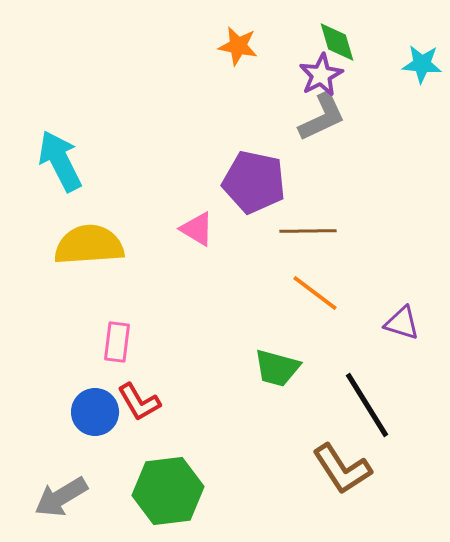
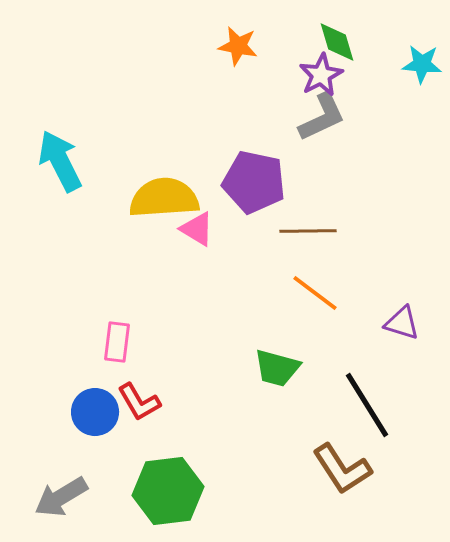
yellow semicircle: moved 75 px right, 47 px up
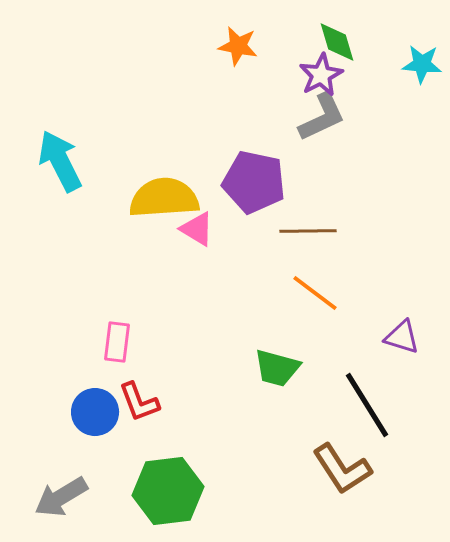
purple triangle: moved 14 px down
red L-shape: rotated 9 degrees clockwise
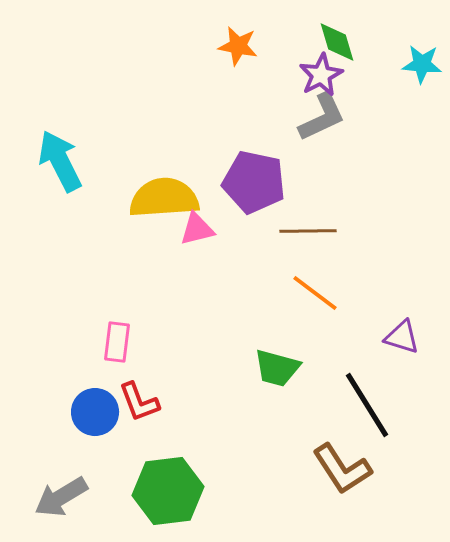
pink triangle: rotated 45 degrees counterclockwise
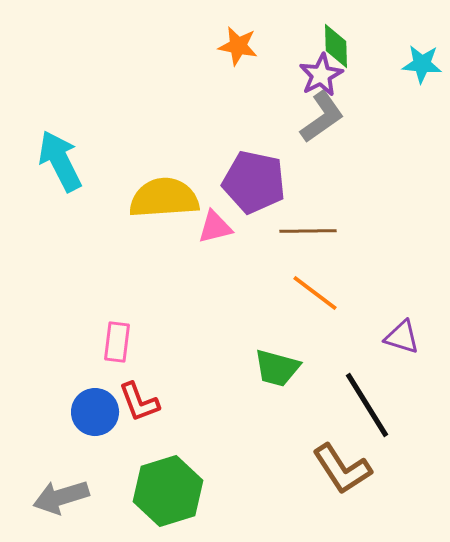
green diamond: moved 1 px left, 4 px down; rotated 15 degrees clockwise
gray L-shape: rotated 10 degrees counterclockwise
pink triangle: moved 18 px right, 2 px up
green hexagon: rotated 10 degrees counterclockwise
gray arrow: rotated 14 degrees clockwise
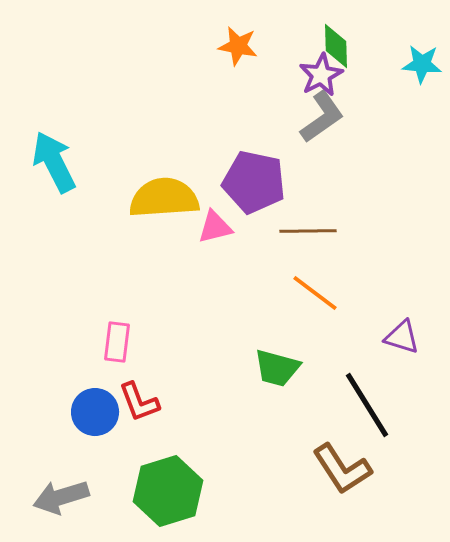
cyan arrow: moved 6 px left, 1 px down
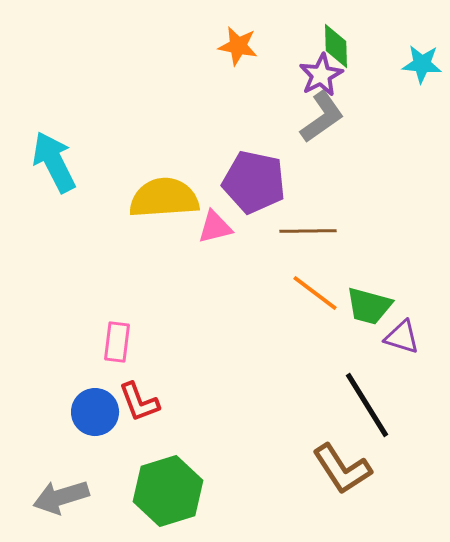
green trapezoid: moved 92 px right, 62 px up
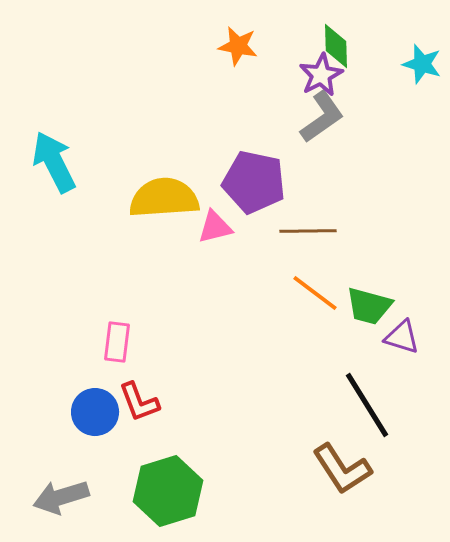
cyan star: rotated 12 degrees clockwise
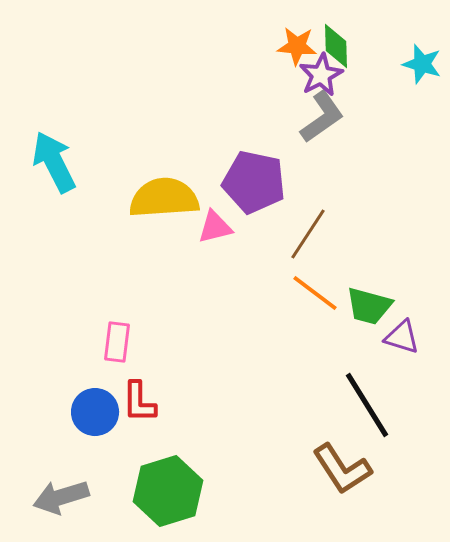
orange star: moved 59 px right; rotated 6 degrees counterclockwise
brown line: moved 3 px down; rotated 56 degrees counterclockwise
red L-shape: rotated 21 degrees clockwise
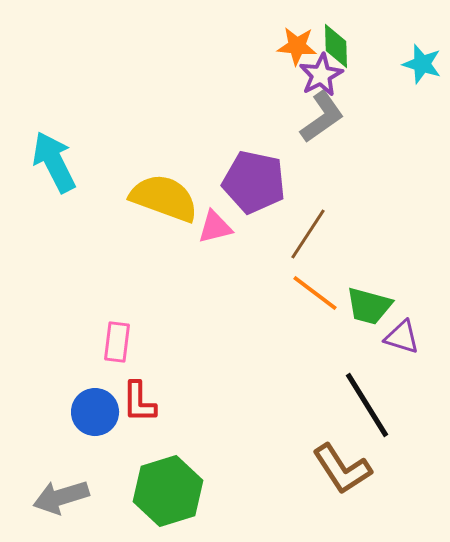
yellow semicircle: rotated 24 degrees clockwise
